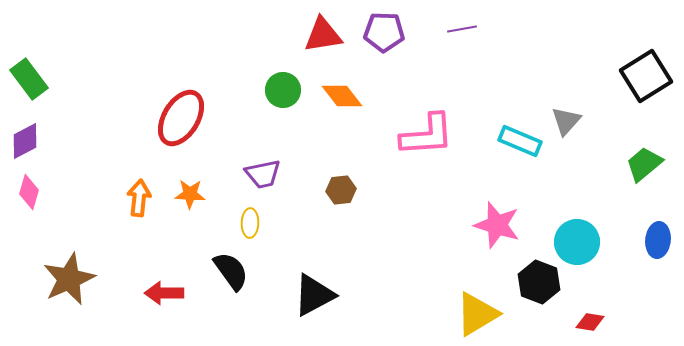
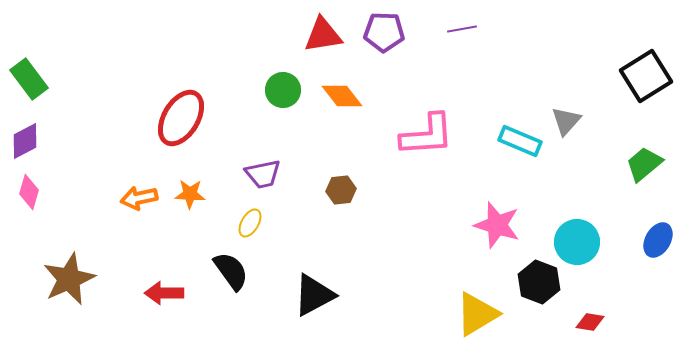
orange arrow: rotated 108 degrees counterclockwise
yellow ellipse: rotated 28 degrees clockwise
blue ellipse: rotated 24 degrees clockwise
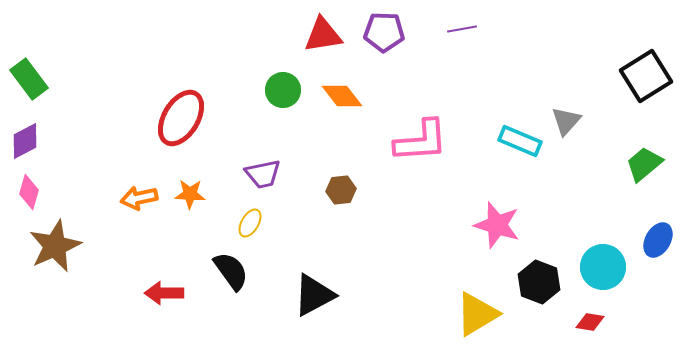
pink L-shape: moved 6 px left, 6 px down
cyan circle: moved 26 px right, 25 px down
brown star: moved 14 px left, 33 px up
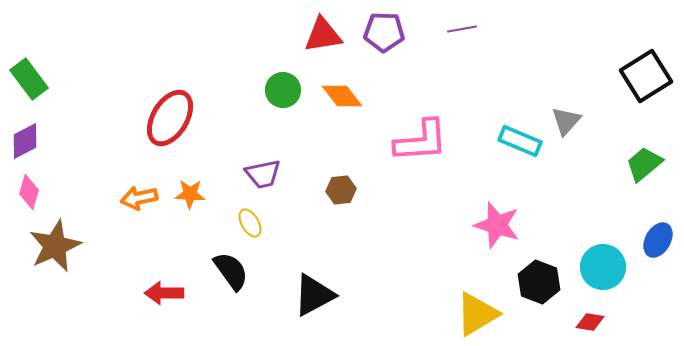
red ellipse: moved 11 px left
yellow ellipse: rotated 60 degrees counterclockwise
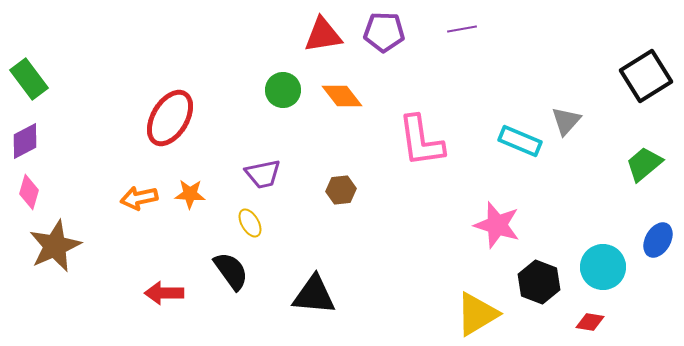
pink L-shape: rotated 86 degrees clockwise
black triangle: rotated 33 degrees clockwise
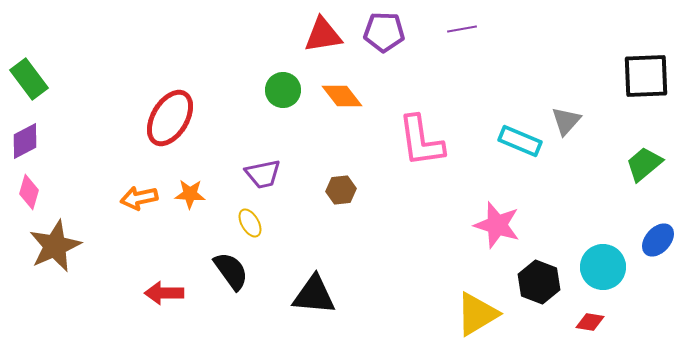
black square: rotated 30 degrees clockwise
blue ellipse: rotated 12 degrees clockwise
